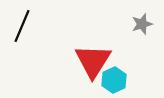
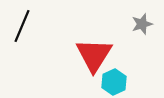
red triangle: moved 1 px right, 6 px up
cyan hexagon: moved 2 px down
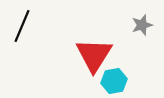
gray star: moved 1 px down
cyan hexagon: moved 1 px up; rotated 15 degrees clockwise
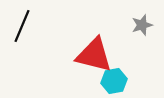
red triangle: rotated 48 degrees counterclockwise
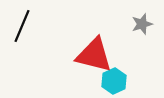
gray star: moved 1 px up
cyan hexagon: rotated 15 degrees counterclockwise
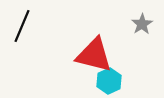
gray star: rotated 15 degrees counterclockwise
cyan hexagon: moved 5 px left
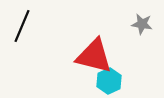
gray star: rotated 30 degrees counterclockwise
red triangle: moved 1 px down
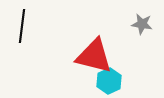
black line: rotated 16 degrees counterclockwise
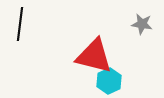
black line: moved 2 px left, 2 px up
